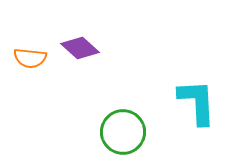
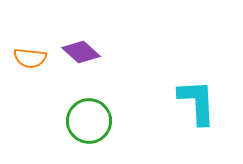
purple diamond: moved 1 px right, 4 px down
green circle: moved 34 px left, 11 px up
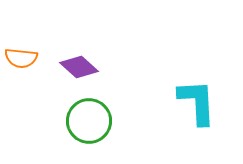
purple diamond: moved 2 px left, 15 px down
orange semicircle: moved 9 px left
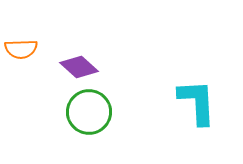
orange semicircle: moved 9 px up; rotated 8 degrees counterclockwise
green circle: moved 9 px up
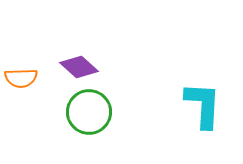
orange semicircle: moved 29 px down
cyan L-shape: moved 6 px right, 3 px down; rotated 6 degrees clockwise
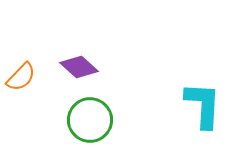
orange semicircle: moved 1 px up; rotated 44 degrees counterclockwise
green circle: moved 1 px right, 8 px down
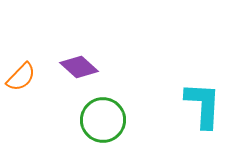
green circle: moved 13 px right
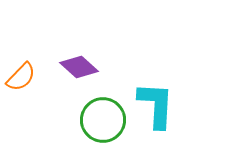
cyan L-shape: moved 47 px left
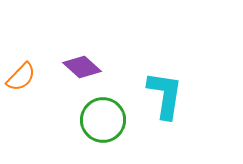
purple diamond: moved 3 px right
cyan L-shape: moved 9 px right, 10 px up; rotated 6 degrees clockwise
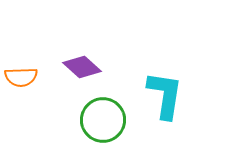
orange semicircle: rotated 44 degrees clockwise
